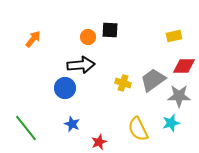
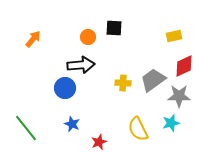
black square: moved 4 px right, 2 px up
red diamond: rotated 25 degrees counterclockwise
yellow cross: rotated 14 degrees counterclockwise
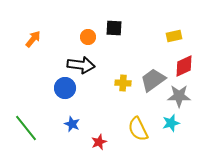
black arrow: rotated 12 degrees clockwise
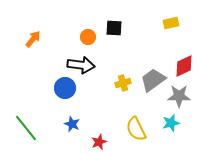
yellow rectangle: moved 3 px left, 13 px up
yellow cross: rotated 21 degrees counterclockwise
yellow semicircle: moved 2 px left
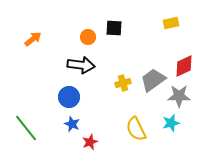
orange arrow: rotated 12 degrees clockwise
blue circle: moved 4 px right, 9 px down
red star: moved 9 px left
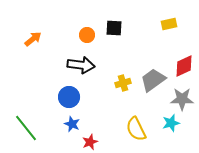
yellow rectangle: moved 2 px left, 1 px down
orange circle: moved 1 px left, 2 px up
gray star: moved 3 px right, 3 px down
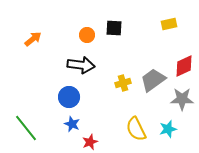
cyan star: moved 3 px left, 6 px down
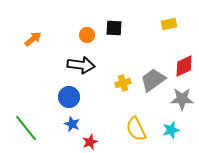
cyan star: moved 3 px right, 1 px down
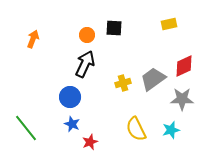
orange arrow: rotated 30 degrees counterclockwise
black arrow: moved 4 px right, 1 px up; rotated 72 degrees counterclockwise
gray trapezoid: moved 1 px up
blue circle: moved 1 px right
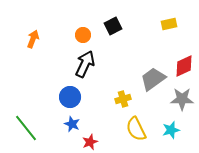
black square: moved 1 px left, 2 px up; rotated 30 degrees counterclockwise
orange circle: moved 4 px left
yellow cross: moved 16 px down
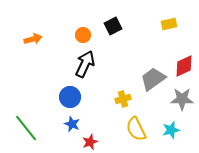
orange arrow: rotated 54 degrees clockwise
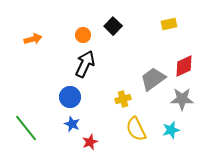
black square: rotated 18 degrees counterclockwise
